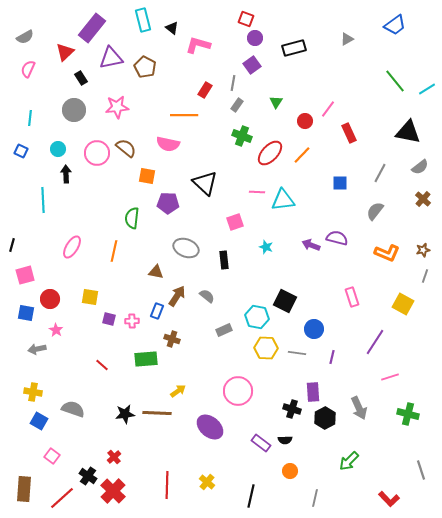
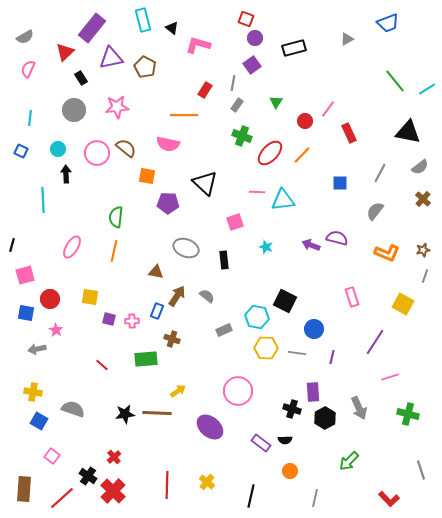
blue trapezoid at (395, 25): moved 7 px left, 2 px up; rotated 15 degrees clockwise
green semicircle at (132, 218): moved 16 px left, 1 px up
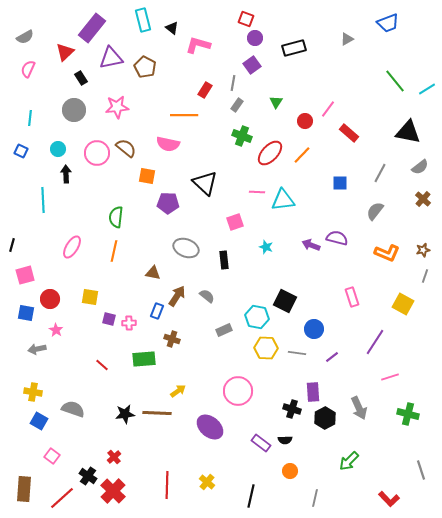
red rectangle at (349, 133): rotated 24 degrees counterclockwise
brown triangle at (156, 272): moved 3 px left, 1 px down
pink cross at (132, 321): moved 3 px left, 2 px down
purple line at (332, 357): rotated 40 degrees clockwise
green rectangle at (146, 359): moved 2 px left
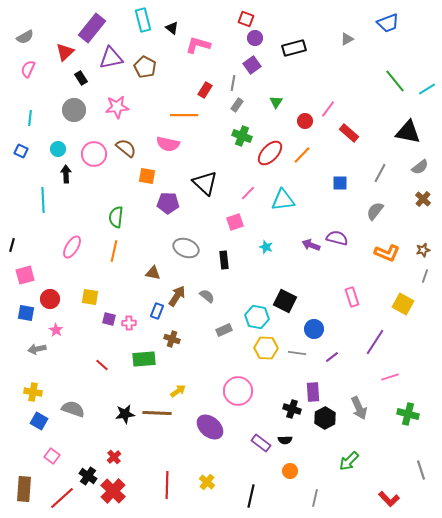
pink circle at (97, 153): moved 3 px left, 1 px down
pink line at (257, 192): moved 9 px left, 1 px down; rotated 49 degrees counterclockwise
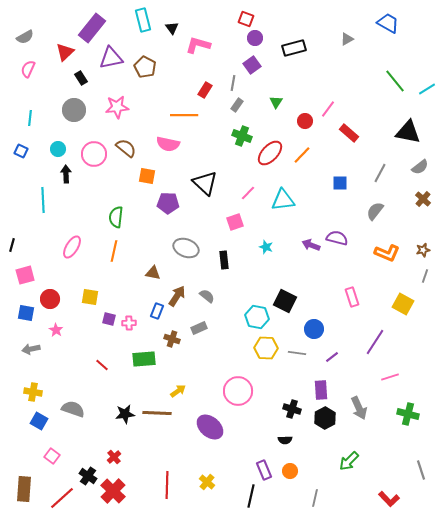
blue trapezoid at (388, 23): rotated 130 degrees counterclockwise
black triangle at (172, 28): rotated 16 degrees clockwise
gray rectangle at (224, 330): moved 25 px left, 2 px up
gray arrow at (37, 349): moved 6 px left
purple rectangle at (313, 392): moved 8 px right, 2 px up
purple rectangle at (261, 443): moved 3 px right, 27 px down; rotated 30 degrees clockwise
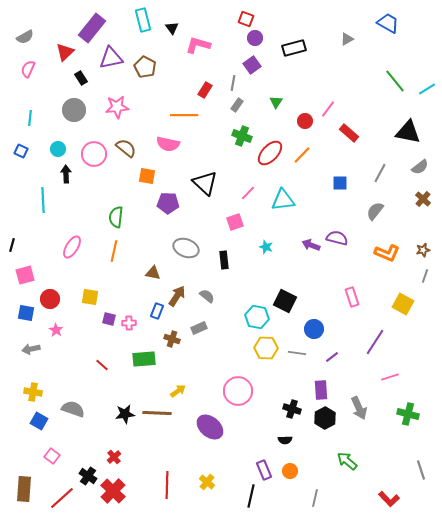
green arrow at (349, 461): moved 2 px left; rotated 85 degrees clockwise
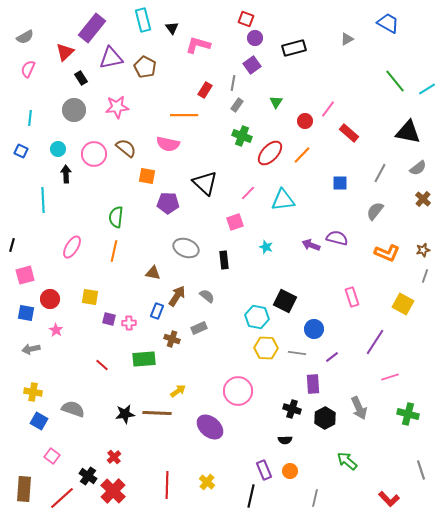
gray semicircle at (420, 167): moved 2 px left, 1 px down
purple rectangle at (321, 390): moved 8 px left, 6 px up
